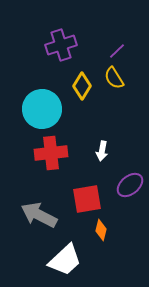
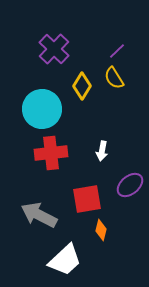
purple cross: moved 7 px left, 4 px down; rotated 28 degrees counterclockwise
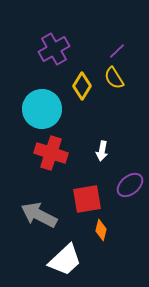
purple cross: rotated 16 degrees clockwise
red cross: rotated 24 degrees clockwise
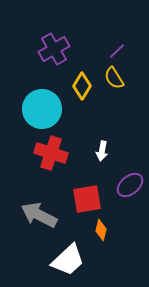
white trapezoid: moved 3 px right
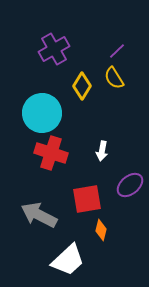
cyan circle: moved 4 px down
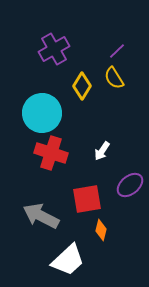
white arrow: rotated 24 degrees clockwise
gray arrow: moved 2 px right, 1 px down
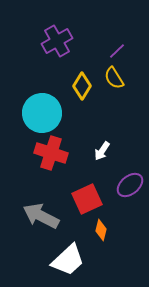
purple cross: moved 3 px right, 8 px up
red square: rotated 16 degrees counterclockwise
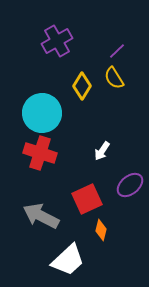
red cross: moved 11 px left
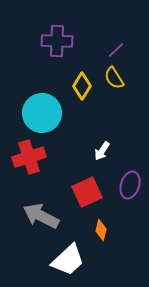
purple cross: rotated 32 degrees clockwise
purple line: moved 1 px left, 1 px up
red cross: moved 11 px left, 4 px down; rotated 36 degrees counterclockwise
purple ellipse: rotated 32 degrees counterclockwise
red square: moved 7 px up
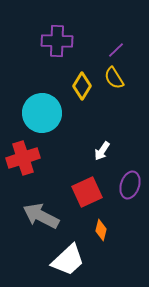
red cross: moved 6 px left, 1 px down
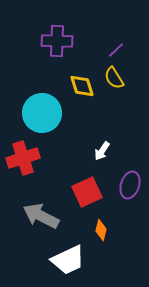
yellow diamond: rotated 48 degrees counterclockwise
white trapezoid: rotated 18 degrees clockwise
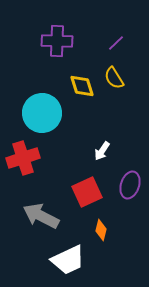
purple line: moved 7 px up
